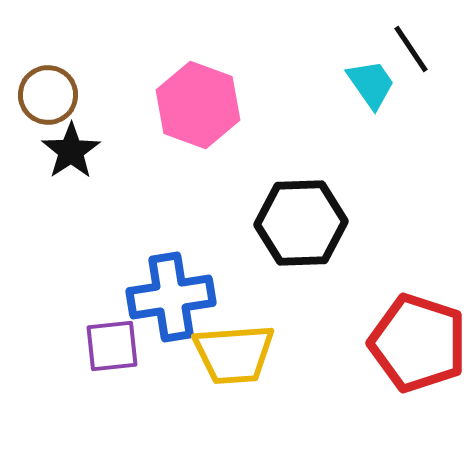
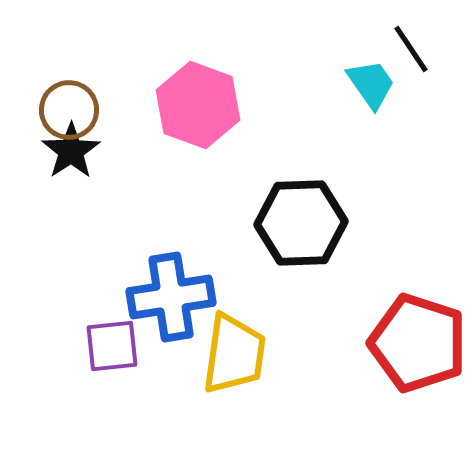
brown circle: moved 21 px right, 15 px down
yellow trapezoid: rotated 78 degrees counterclockwise
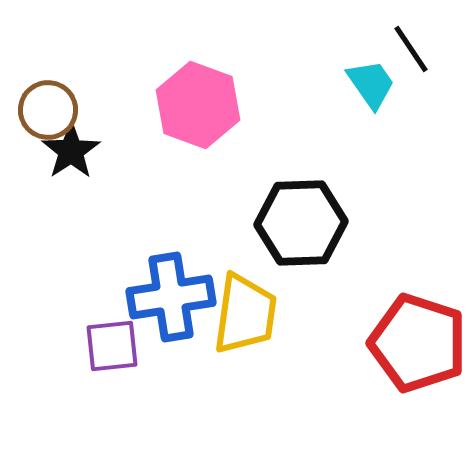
brown circle: moved 21 px left
yellow trapezoid: moved 11 px right, 40 px up
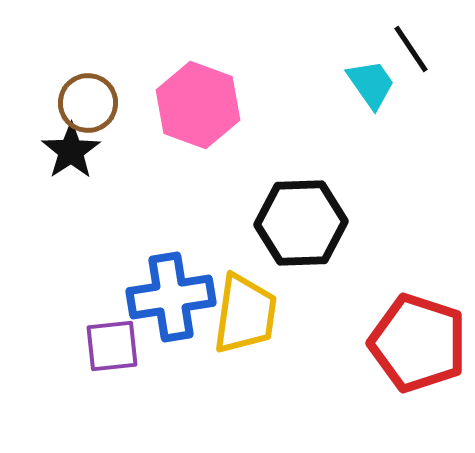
brown circle: moved 40 px right, 7 px up
